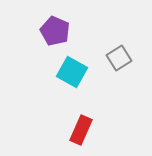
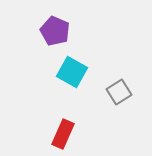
gray square: moved 34 px down
red rectangle: moved 18 px left, 4 px down
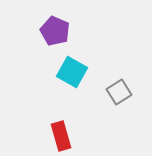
red rectangle: moved 2 px left, 2 px down; rotated 40 degrees counterclockwise
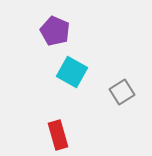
gray square: moved 3 px right
red rectangle: moved 3 px left, 1 px up
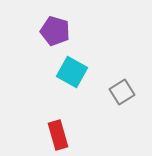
purple pentagon: rotated 8 degrees counterclockwise
